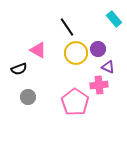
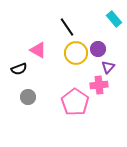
purple triangle: rotated 48 degrees clockwise
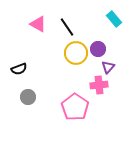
pink triangle: moved 26 px up
pink pentagon: moved 5 px down
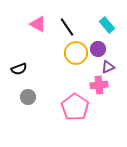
cyan rectangle: moved 7 px left, 6 px down
purple triangle: rotated 24 degrees clockwise
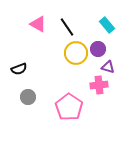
purple triangle: rotated 40 degrees clockwise
pink pentagon: moved 6 px left
